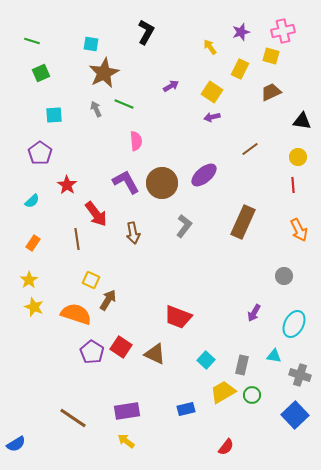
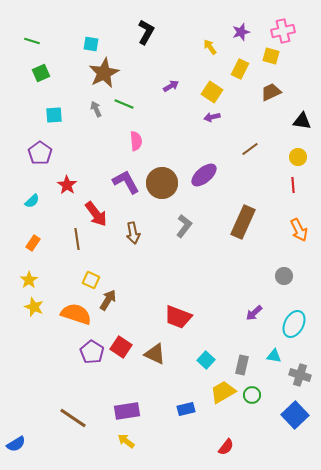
purple arrow at (254, 313): rotated 18 degrees clockwise
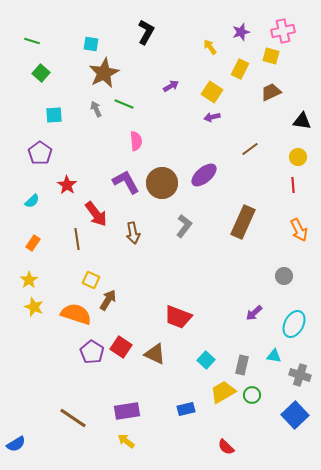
green square at (41, 73): rotated 24 degrees counterclockwise
red semicircle at (226, 447): rotated 96 degrees clockwise
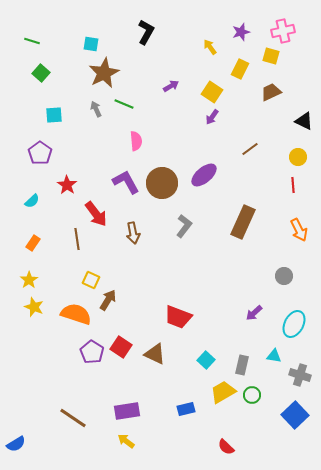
purple arrow at (212, 117): rotated 42 degrees counterclockwise
black triangle at (302, 121): moved 2 px right; rotated 18 degrees clockwise
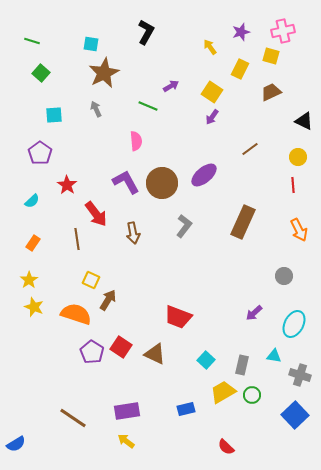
green line at (124, 104): moved 24 px right, 2 px down
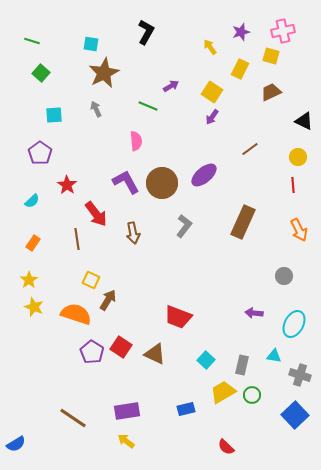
purple arrow at (254, 313): rotated 48 degrees clockwise
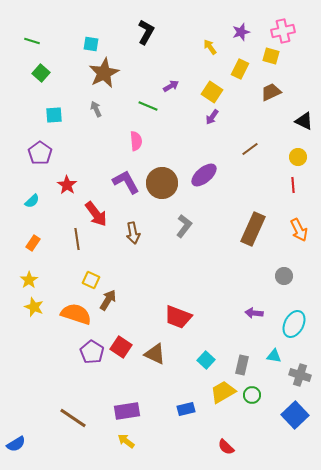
brown rectangle at (243, 222): moved 10 px right, 7 px down
